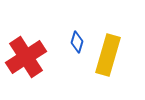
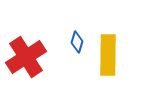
yellow rectangle: rotated 15 degrees counterclockwise
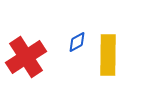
blue diamond: rotated 45 degrees clockwise
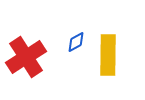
blue diamond: moved 1 px left
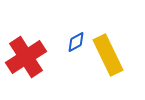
yellow rectangle: rotated 27 degrees counterclockwise
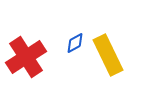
blue diamond: moved 1 px left, 1 px down
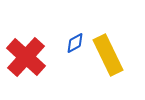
red cross: rotated 15 degrees counterclockwise
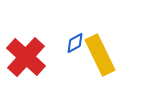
yellow rectangle: moved 8 px left
